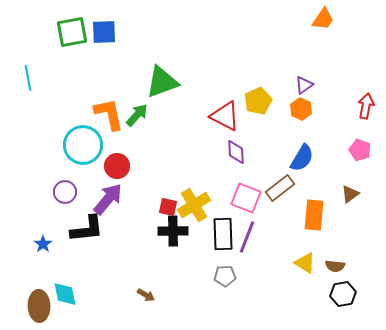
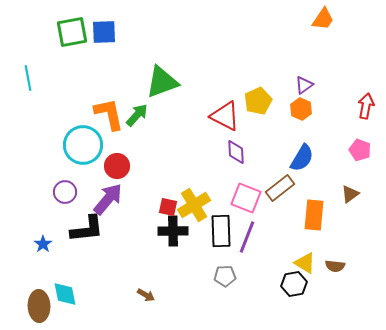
black rectangle: moved 2 px left, 3 px up
black hexagon: moved 49 px left, 10 px up
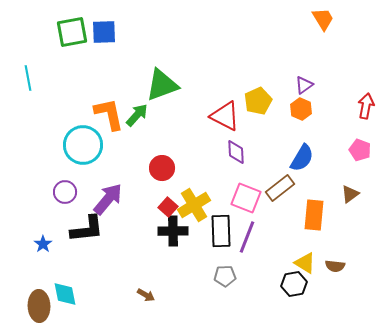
orange trapezoid: rotated 65 degrees counterclockwise
green triangle: moved 3 px down
red circle: moved 45 px right, 2 px down
red square: rotated 30 degrees clockwise
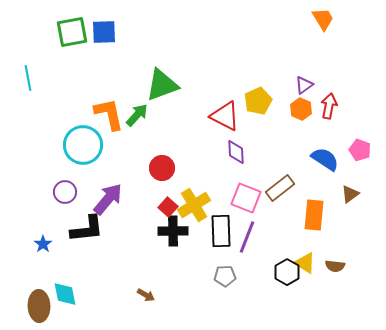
red arrow: moved 37 px left
blue semicircle: moved 23 px right, 1 px down; rotated 88 degrees counterclockwise
black hexagon: moved 7 px left, 12 px up; rotated 20 degrees counterclockwise
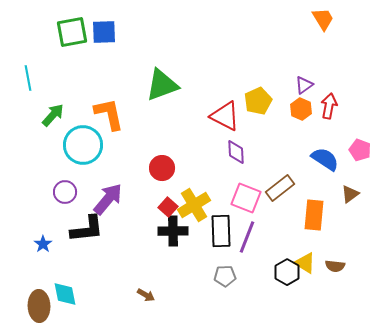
green arrow: moved 84 px left
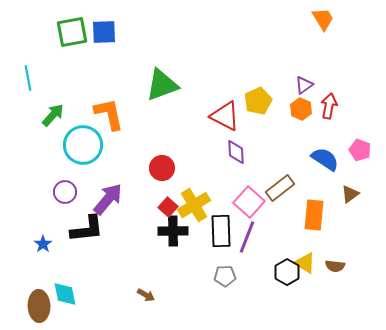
pink square: moved 3 px right, 4 px down; rotated 20 degrees clockwise
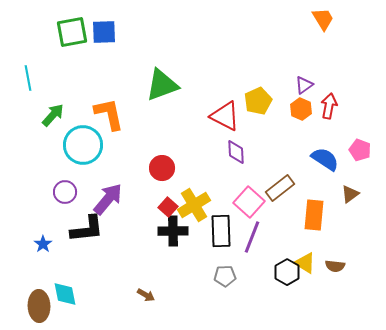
purple line: moved 5 px right
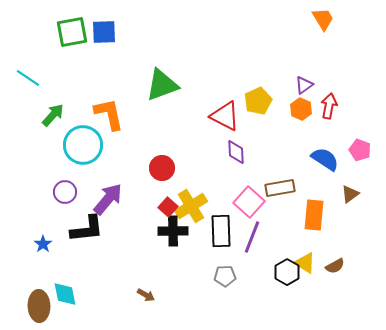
cyan line: rotated 45 degrees counterclockwise
brown rectangle: rotated 28 degrees clockwise
yellow cross: moved 3 px left, 1 px down
brown semicircle: rotated 36 degrees counterclockwise
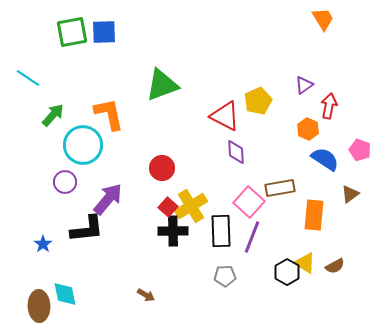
orange hexagon: moved 7 px right, 20 px down
purple circle: moved 10 px up
